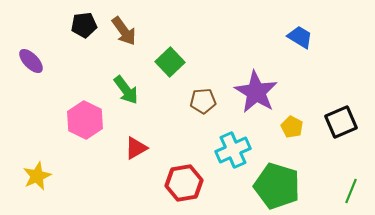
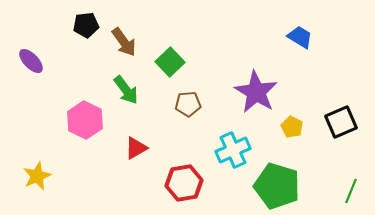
black pentagon: moved 2 px right
brown arrow: moved 11 px down
brown pentagon: moved 15 px left, 3 px down
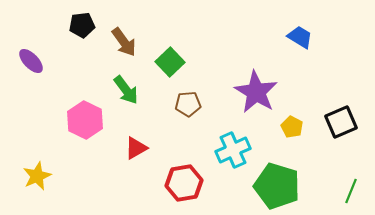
black pentagon: moved 4 px left
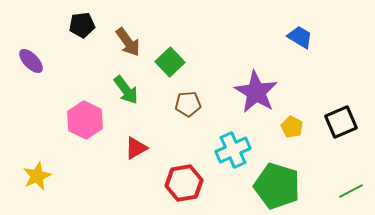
brown arrow: moved 4 px right
green line: rotated 40 degrees clockwise
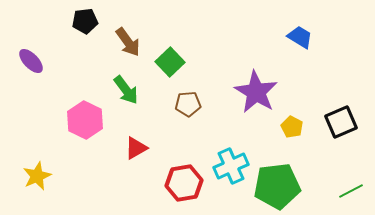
black pentagon: moved 3 px right, 4 px up
cyan cross: moved 2 px left, 16 px down
green pentagon: rotated 24 degrees counterclockwise
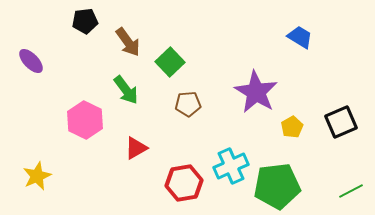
yellow pentagon: rotated 15 degrees clockwise
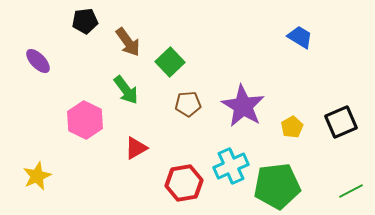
purple ellipse: moved 7 px right
purple star: moved 13 px left, 14 px down
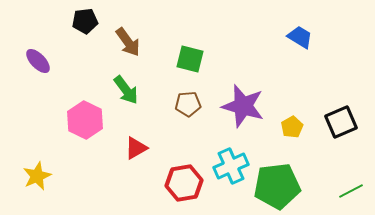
green square: moved 20 px right, 3 px up; rotated 32 degrees counterclockwise
purple star: rotated 15 degrees counterclockwise
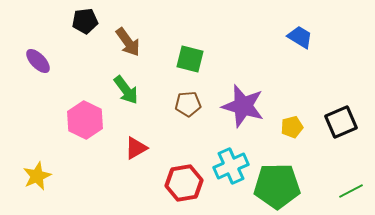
yellow pentagon: rotated 15 degrees clockwise
green pentagon: rotated 6 degrees clockwise
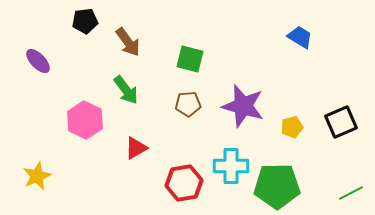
cyan cross: rotated 24 degrees clockwise
green line: moved 2 px down
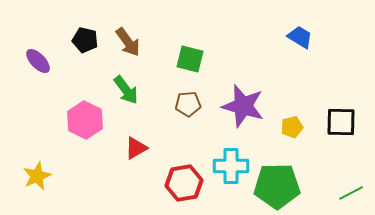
black pentagon: moved 19 px down; rotated 20 degrees clockwise
black square: rotated 24 degrees clockwise
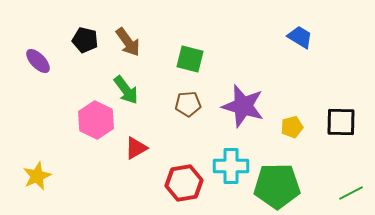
pink hexagon: moved 11 px right
